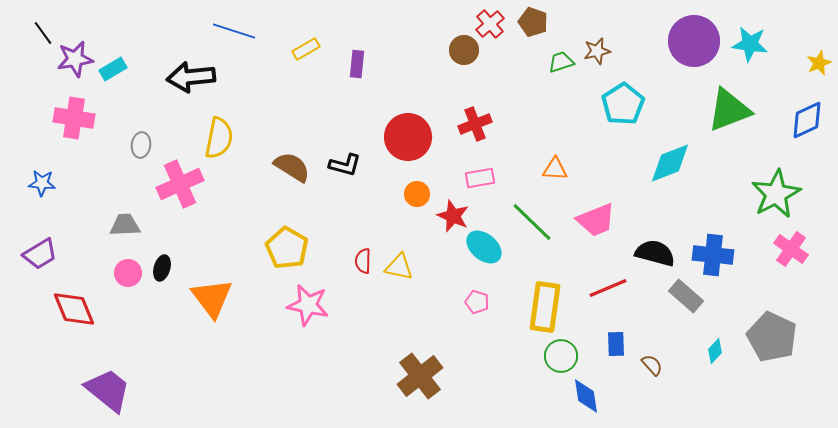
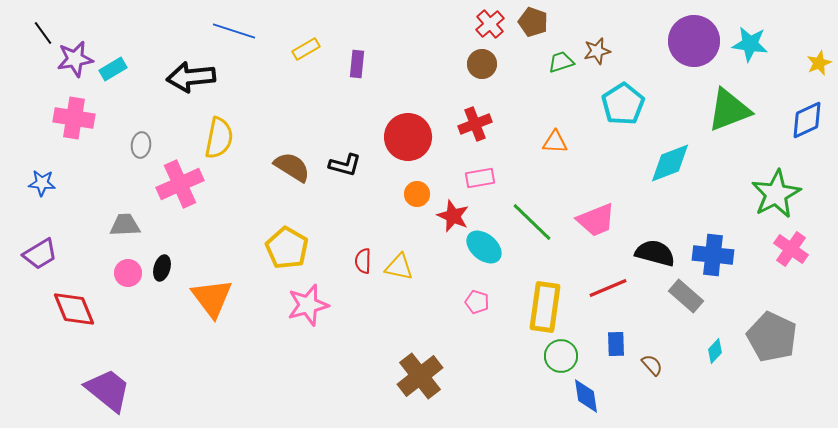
brown circle at (464, 50): moved 18 px right, 14 px down
orange triangle at (555, 169): moved 27 px up
pink star at (308, 305): rotated 27 degrees counterclockwise
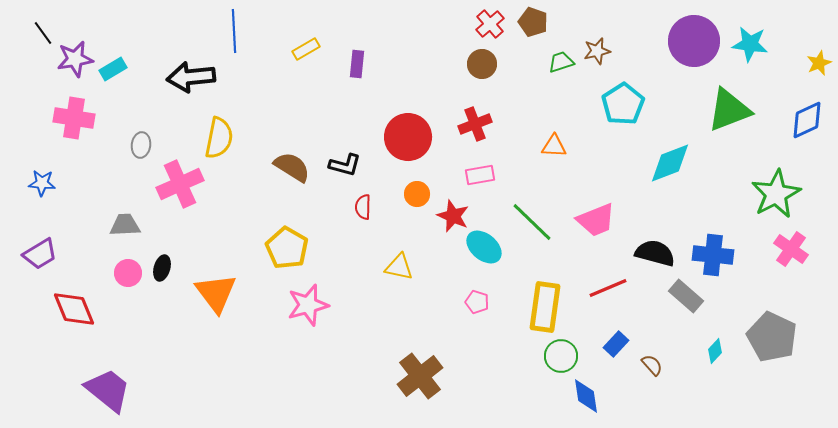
blue line at (234, 31): rotated 69 degrees clockwise
orange triangle at (555, 142): moved 1 px left, 4 px down
pink rectangle at (480, 178): moved 3 px up
red semicircle at (363, 261): moved 54 px up
orange triangle at (212, 298): moved 4 px right, 5 px up
blue rectangle at (616, 344): rotated 45 degrees clockwise
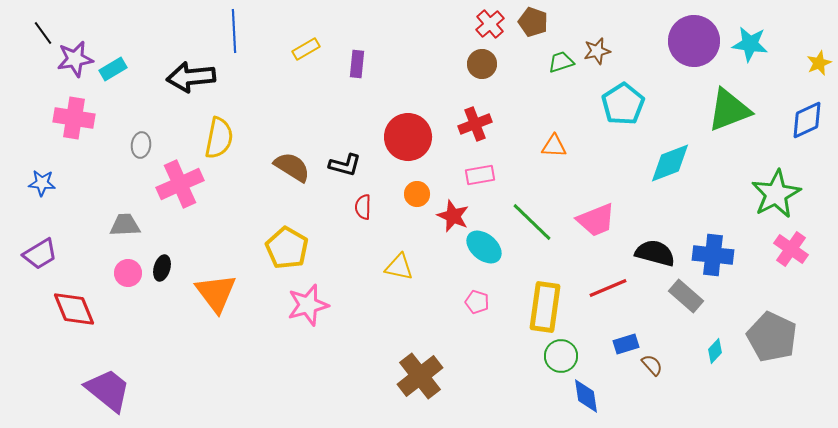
blue rectangle at (616, 344): moved 10 px right; rotated 30 degrees clockwise
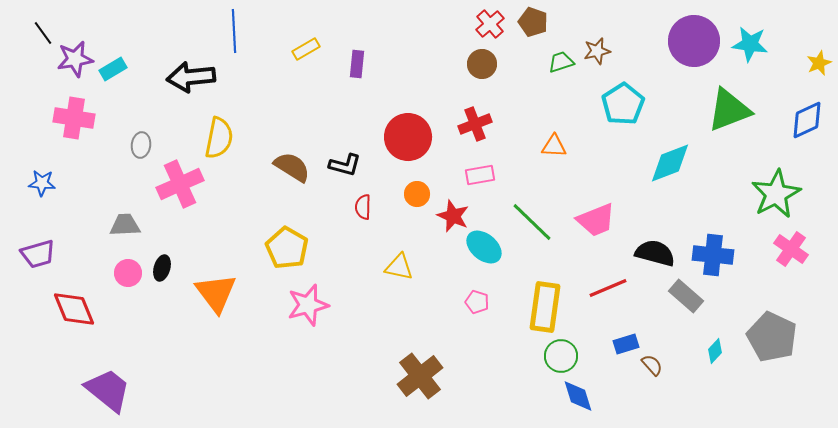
purple trapezoid at (40, 254): moved 2 px left; rotated 15 degrees clockwise
blue diamond at (586, 396): moved 8 px left; rotated 9 degrees counterclockwise
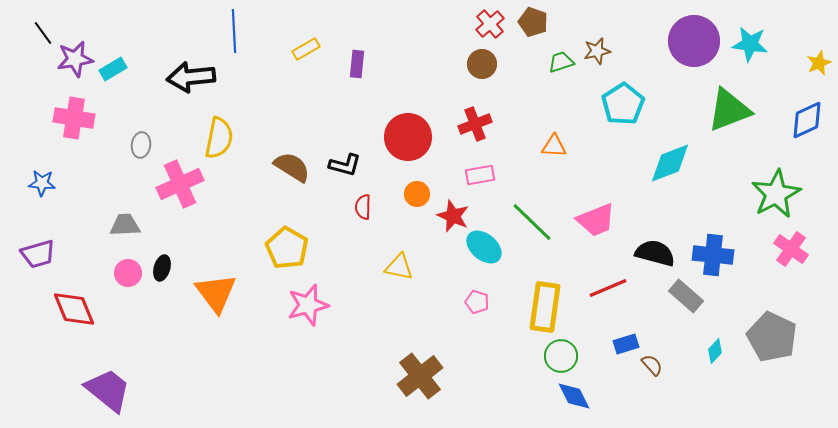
blue diamond at (578, 396): moved 4 px left; rotated 9 degrees counterclockwise
